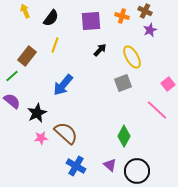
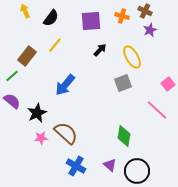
yellow line: rotated 21 degrees clockwise
blue arrow: moved 2 px right
green diamond: rotated 20 degrees counterclockwise
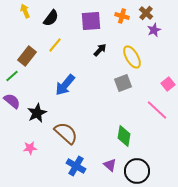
brown cross: moved 1 px right, 2 px down; rotated 16 degrees clockwise
purple star: moved 4 px right
pink star: moved 11 px left, 10 px down
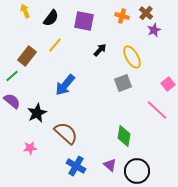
purple square: moved 7 px left; rotated 15 degrees clockwise
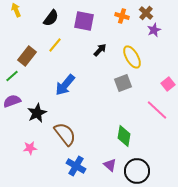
yellow arrow: moved 9 px left, 1 px up
purple semicircle: rotated 60 degrees counterclockwise
brown semicircle: moved 1 px left, 1 px down; rotated 10 degrees clockwise
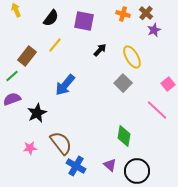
orange cross: moved 1 px right, 2 px up
gray square: rotated 24 degrees counterclockwise
purple semicircle: moved 2 px up
brown semicircle: moved 4 px left, 9 px down
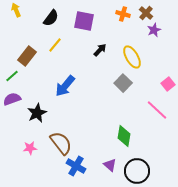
blue arrow: moved 1 px down
